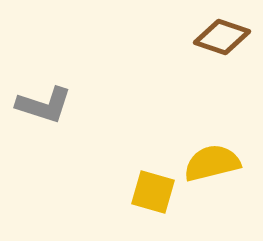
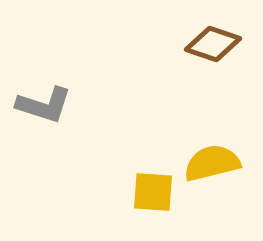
brown diamond: moved 9 px left, 7 px down
yellow square: rotated 12 degrees counterclockwise
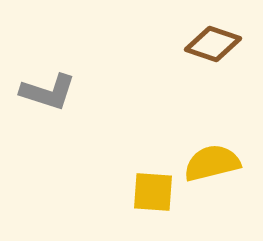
gray L-shape: moved 4 px right, 13 px up
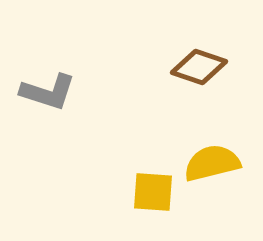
brown diamond: moved 14 px left, 23 px down
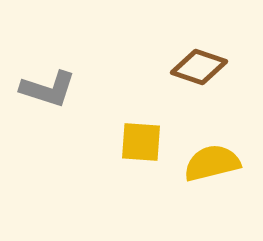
gray L-shape: moved 3 px up
yellow square: moved 12 px left, 50 px up
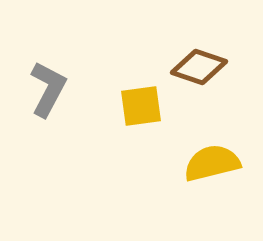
gray L-shape: rotated 80 degrees counterclockwise
yellow square: moved 36 px up; rotated 12 degrees counterclockwise
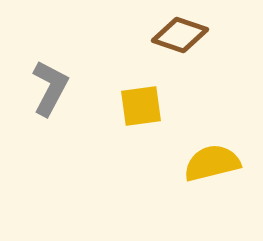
brown diamond: moved 19 px left, 32 px up
gray L-shape: moved 2 px right, 1 px up
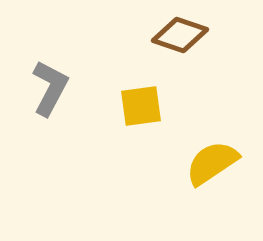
yellow semicircle: rotated 20 degrees counterclockwise
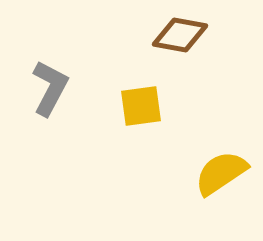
brown diamond: rotated 8 degrees counterclockwise
yellow semicircle: moved 9 px right, 10 px down
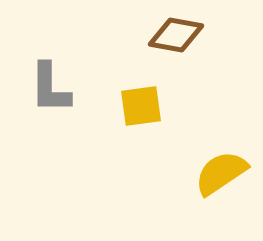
brown diamond: moved 4 px left
gray L-shape: rotated 152 degrees clockwise
